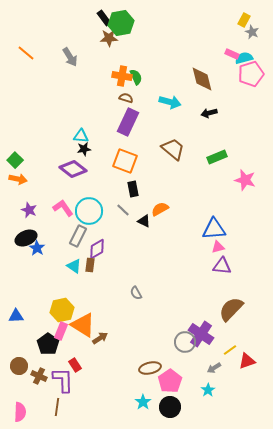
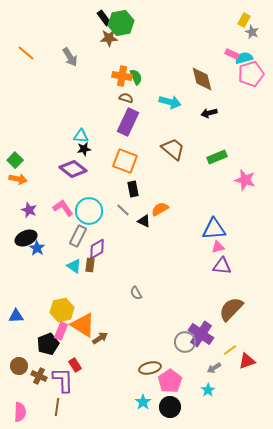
black pentagon at (48, 344): rotated 15 degrees clockwise
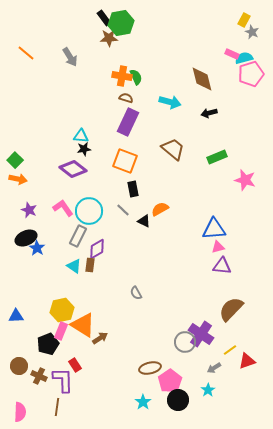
black circle at (170, 407): moved 8 px right, 7 px up
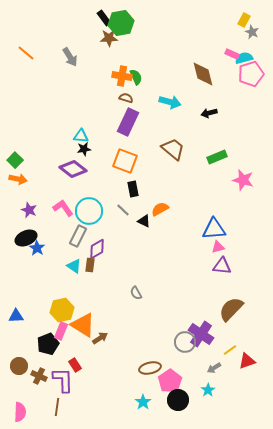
brown diamond at (202, 79): moved 1 px right, 5 px up
pink star at (245, 180): moved 2 px left
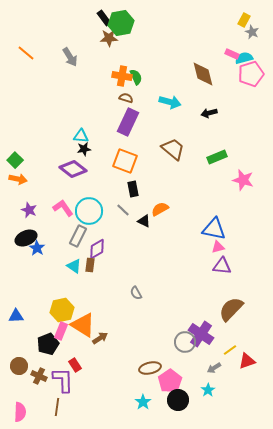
blue triangle at (214, 229): rotated 15 degrees clockwise
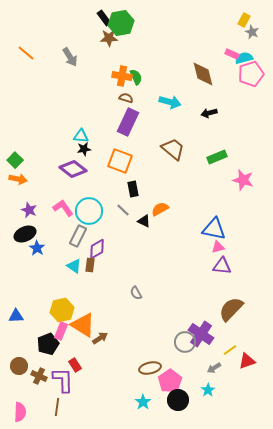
orange square at (125, 161): moved 5 px left
black ellipse at (26, 238): moved 1 px left, 4 px up
